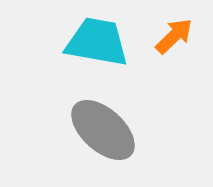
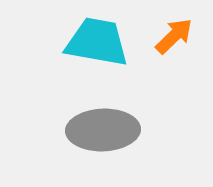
gray ellipse: rotated 44 degrees counterclockwise
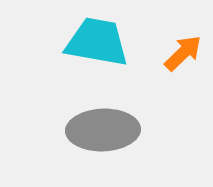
orange arrow: moved 9 px right, 17 px down
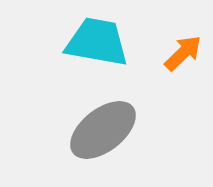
gray ellipse: rotated 36 degrees counterclockwise
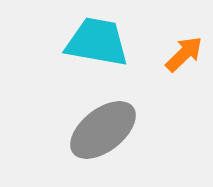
orange arrow: moved 1 px right, 1 px down
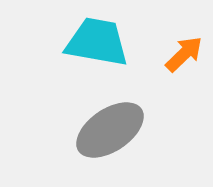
gray ellipse: moved 7 px right; rotated 4 degrees clockwise
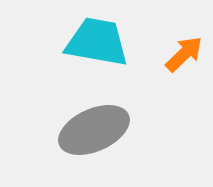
gray ellipse: moved 16 px left; rotated 10 degrees clockwise
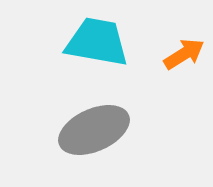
orange arrow: rotated 12 degrees clockwise
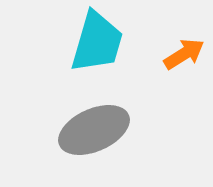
cyan trapezoid: rotated 96 degrees clockwise
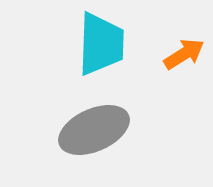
cyan trapezoid: moved 4 px right, 2 px down; rotated 14 degrees counterclockwise
